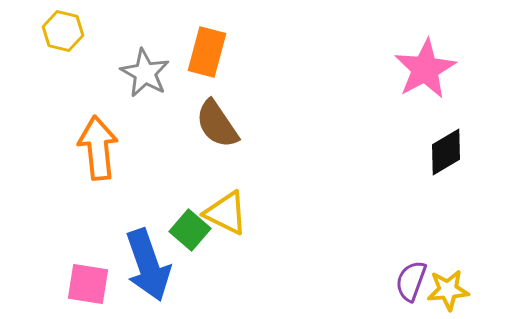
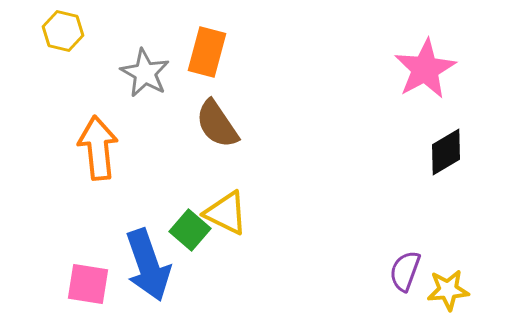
purple semicircle: moved 6 px left, 10 px up
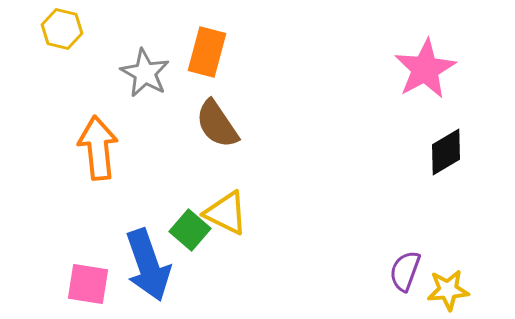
yellow hexagon: moved 1 px left, 2 px up
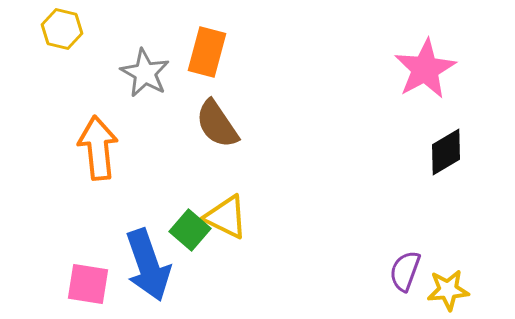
yellow triangle: moved 4 px down
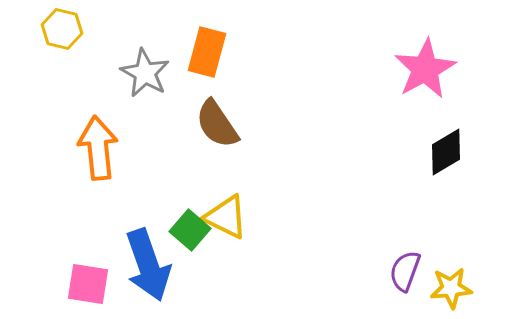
yellow star: moved 3 px right, 2 px up
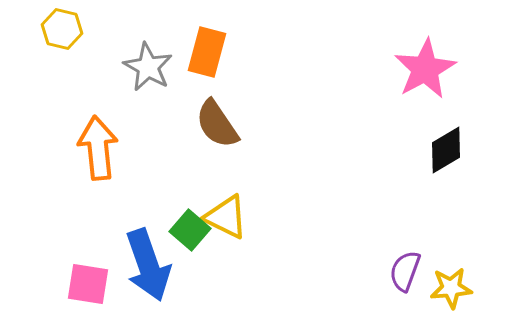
gray star: moved 3 px right, 6 px up
black diamond: moved 2 px up
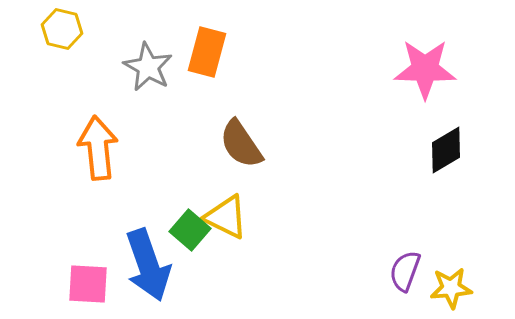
pink star: rotated 30 degrees clockwise
brown semicircle: moved 24 px right, 20 px down
pink square: rotated 6 degrees counterclockwise
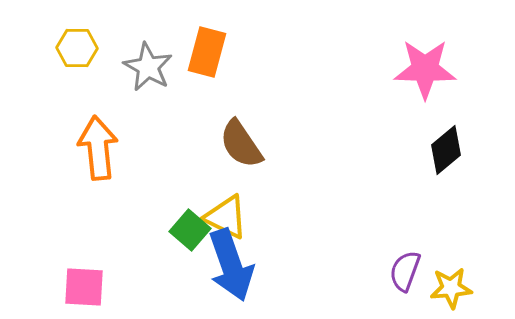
yellow hexagon: moved 15 px right, 19 px down; rotated 12 degrees counterclockwise
black diamond: rotated 9 degrees counterclockwise
blue arrow: moved 83 px right
pink square: moved 4 px left, 3 px down
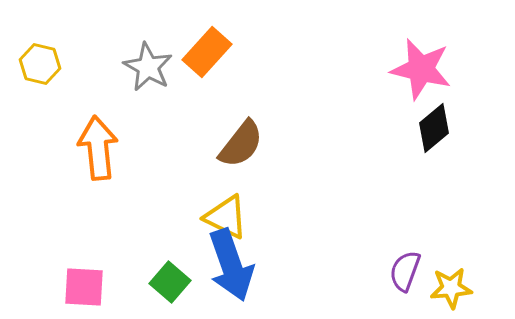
yellow hexagon: moved 37 px left, 16 px down; rotated 12 degrees clockwise
orange rectangle: rotated 27 degrees clockwise
pink star: moved 4 px left; rotated 12 degrees clockwise
brown semicircle: rotated 108 degrees counterclockwise
black diamond: moved 12 px left, 22 px up
green square: moved 20 px left, 52 px down
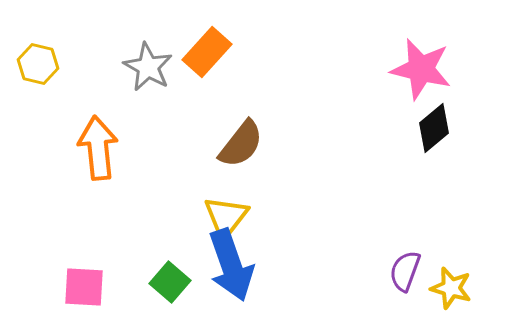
yellow hexagon: moved 2 px left
yellow triangle: rotated 42 degrees clockwise
yellow star: rotated 21 degrees clockwise
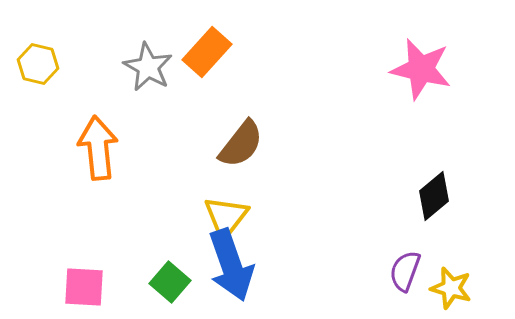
black diamond: moved 68 px down
